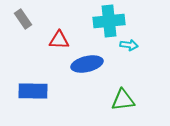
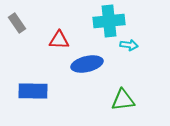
gray rectangle: moved 6 px left, 4 px down
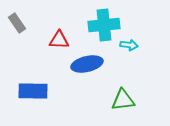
cyan cross: moved 5 px left, 4 px down
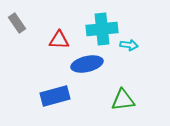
cyan cross: moved 2 px left, 4 px down
blue rectangle: moved 22 px right, 5 px down; rotated 16 degrees counterclockwise
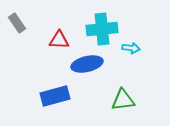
cyan arrow: moved 2 px right, 3 px down
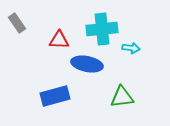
blue ellipse: rotated 24 degrees clockwise
green triangle: moved 1 px left, 3 px up
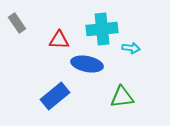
blue rectangle: rotated 24 degrees counterclockwise
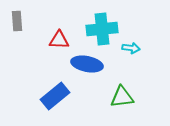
gray rectangle: moved 2 px up; rotated 30 degrees clockwise
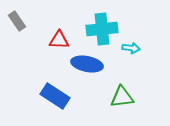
gray rectangle: rotated 30 degrees counterclockwise
blue rectangle: rotated 72 degrees clockwise
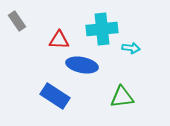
blue ellipse: moved 5 px left, 1 px down
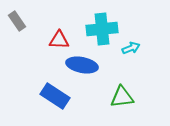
cyan arrow: rotated 30 degrees counterclockwise
